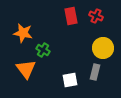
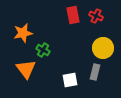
red rectangle: moved 2 px right, 1 px up
orange star: rotated 24 degrees counterclockwise
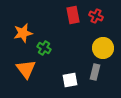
green cross: moved 1 px right, 2 px up
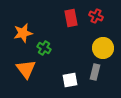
red rectangle: moved 2 px left, 3 px down
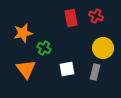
white square: moved 3 px left, 11 px up
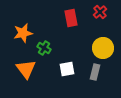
red cross: moved 4 px right, 4 px up; rotated 24 degrees clockwise
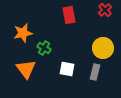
red cross: moved 5 px right, 2 px up
red rectangle: moved 2 px left, 3 px up
white square: rotated 21 degrees clockwise
